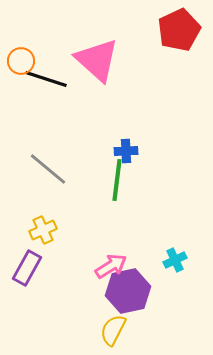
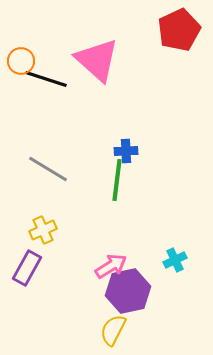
gray line: rotated 9 degrees counterclockwise
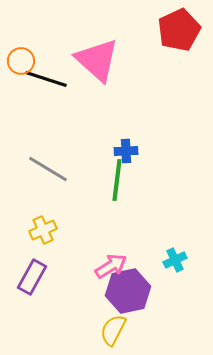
purple rectangle: moved 5 px right, 9 px down
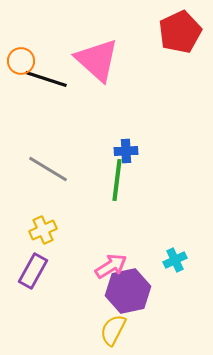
red pentagon: moved 1 px right, 2 px down
purple rectangle: moved 1 px right, 6 px up
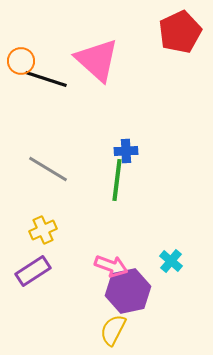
cyan cross: moved 4 px left, 1 px down; rotated 25 degrees counterclockwise
pink arrow: rotated 52 degrees clockwise
purple rectangle: rotated 28 degrees clockwise
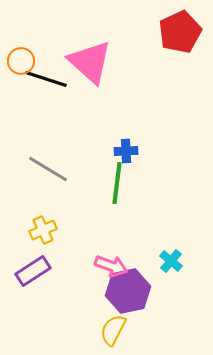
pink triangle: moved 7 px left, 2 px down
green line: moved 3 px down
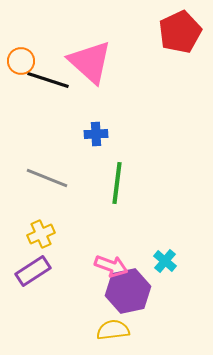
black line: moved 2 px right, 1 px down
blue cross: moved 30 px left, 17 px up
gray line: moved 1 px left, 9 px down; rotated 9 degrees counterclockwise
yellow cross: moved 2 px left, 4 px down
cyan cross: moved 6 px left
yellow semicircle: rotated 56 degrees clockwise
